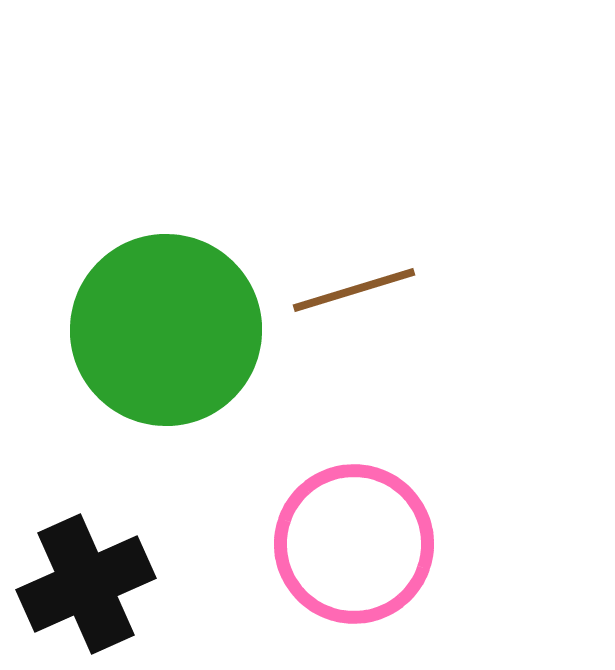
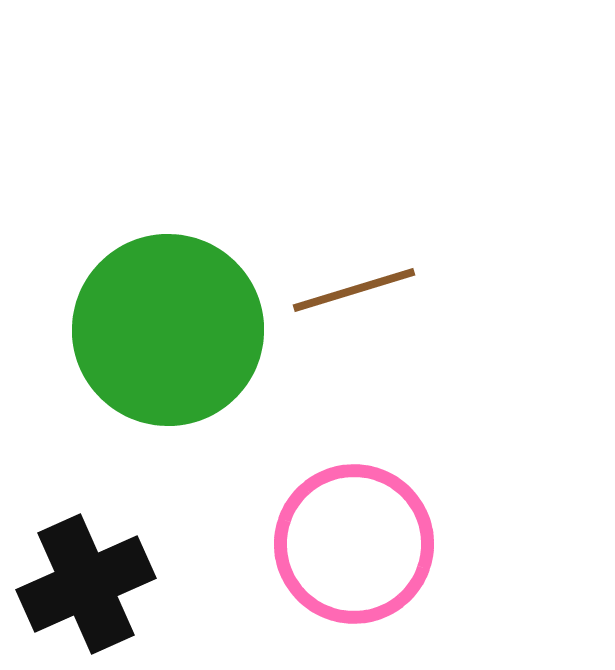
green circle: moved 2 px right
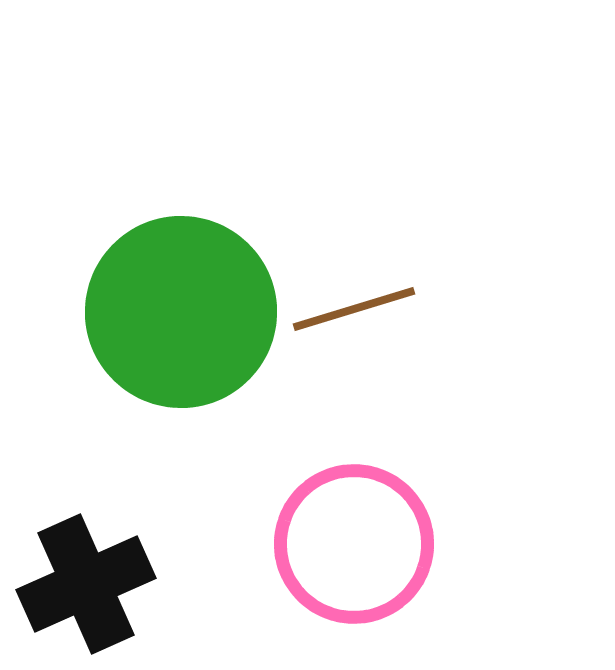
brown line: moved 19 px down
green circle: moved 13 px right, 18 px up
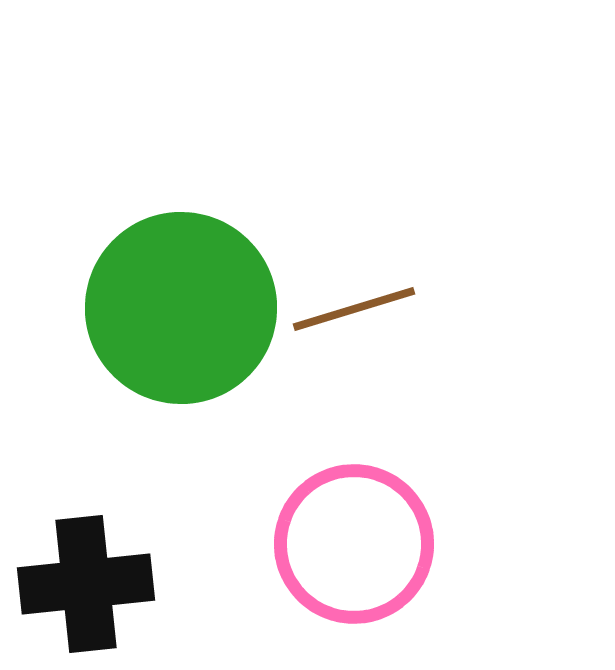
green circle: moved 4 px up
black cross: rotated 18 degrees clockwise
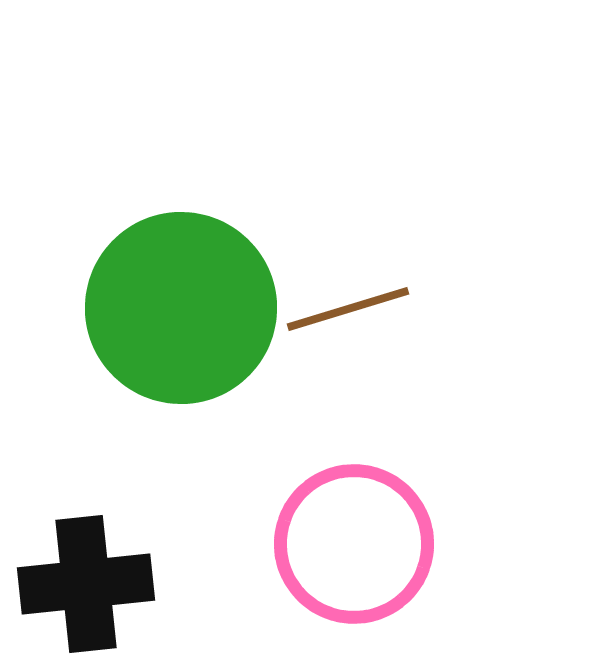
brown line: moved 6 px left
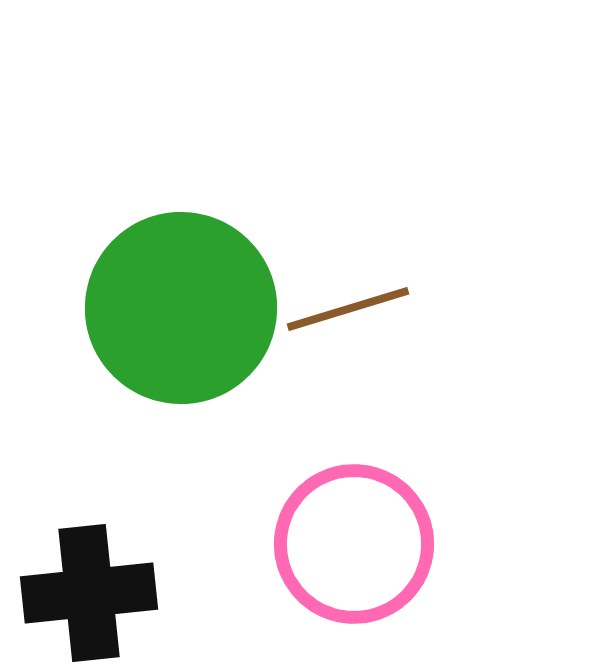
black cross: moved 3 px right, 9 px down
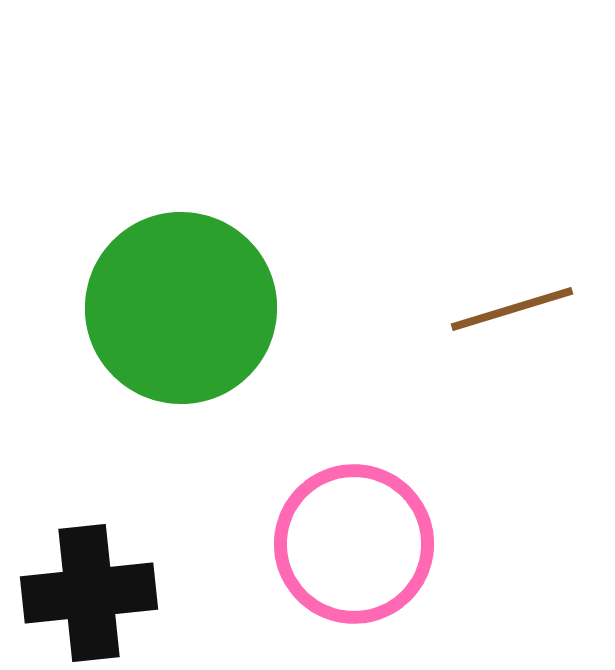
brown line: moved 164 px right
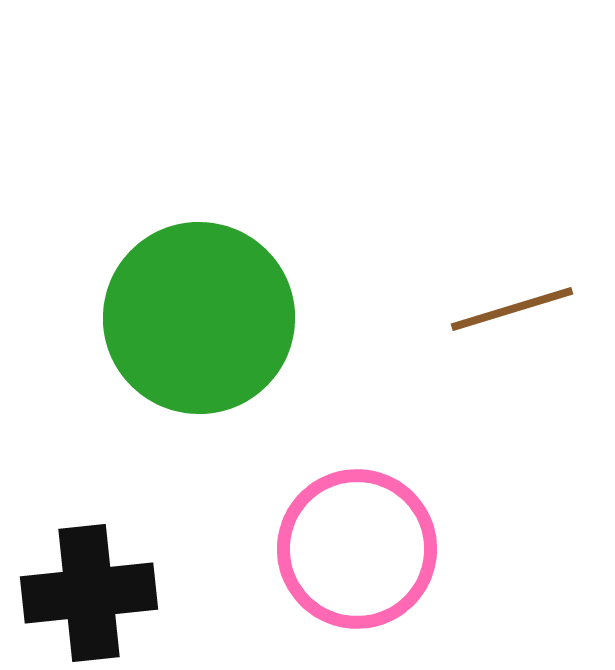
green circle: moved 18 px right, 10 px down
pink circle: moved 3 px right, 5 px down
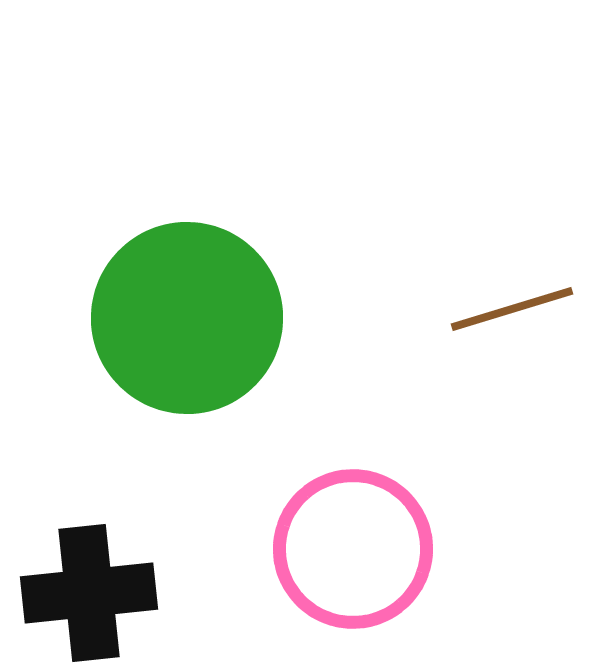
green circle: moved 12 px left
pink circle: moved 4 px left
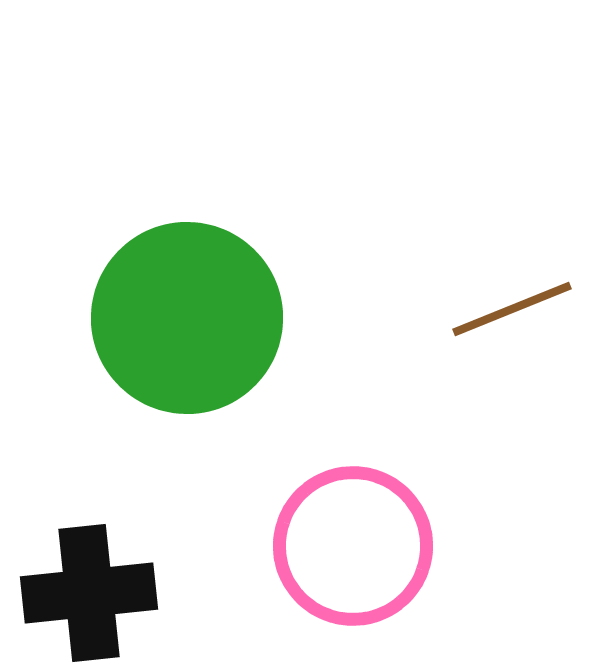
brown line: rotated 5 degrees counterclockwise
pink circle: moved 3 px up
